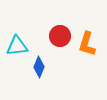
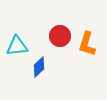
blue diamond: rotated 25 degrees clockwise
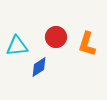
red circle: moved 4 px left, 1 px down
blue diamond: rotated 10 degrees clockwise
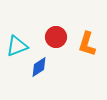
cyan triangle: rotated 15 degrees counterclockwise
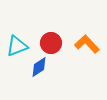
red circle: moved 5 px left, 6 px down
orange L-shape: rotated 120 degrees clockwise
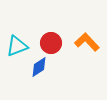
orange L-shape: moved 2 px up
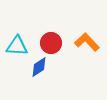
cyan triangle: rotated 25 degrees clockwise
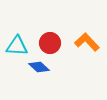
red circle: moved 1 px left
blue diamond: rotated 75 degrees clockwise
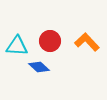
red circle: moved 2 px up
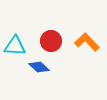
red circle: moved 1 px right
cyan triangle: moved 2 px left
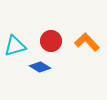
cyan triangle: rotated 20 degrees counterclockwise
blue diamond: moved 1 px right; rotated 10 degrees counterclockwise
